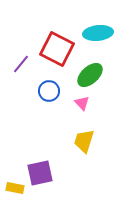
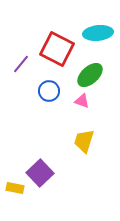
pink triangle: moved 2 px up; rotated 28 degrees counterclockwise
purple square: rotated 32 degrees counterclockwise
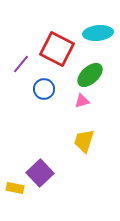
blue circle: moved 5 px left, 2 px up
pink triangle: rotated 35 degrees counterclockwise
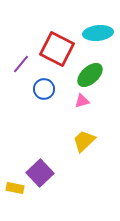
yellow trapezoid: rotated 30 degrees clockwise
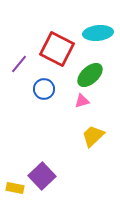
purple line: moved 2 px left
yellow trapezoid: moved 9 px right, 5 px up
purple square: moved 2 px right, 3 px down
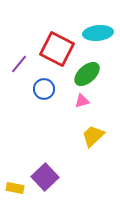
green ellipse: moved 3 px left, 1 px up
purple square: moved 3 px right, 1 px down
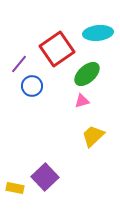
red square: rotated 28 degrees clockwise
blue circle: moved 12 px left, 3 px up
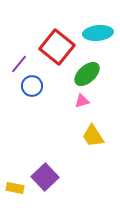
red square: moved 2 px up; rotated 16 degrees counterclockwise
yellow trapezoid: rotated 80 degrees counterclockwise
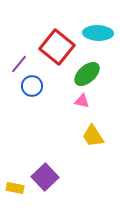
cyan ellipse: rotated 8 degrees clockwise
pink triangle: rotated 28 degrees clockwise
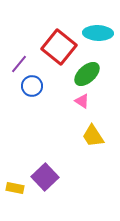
red square: moved 2 px right
pink triangle: rotated 21 degrees clockwise
